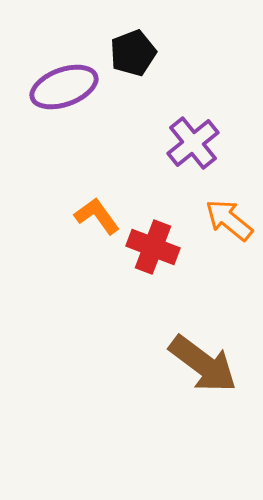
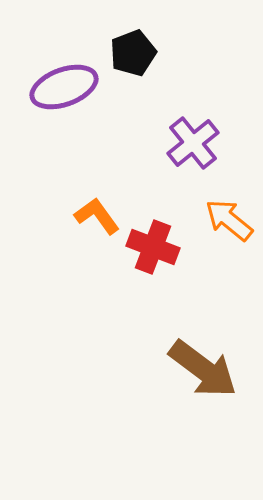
brown arrow: moved 5 px down
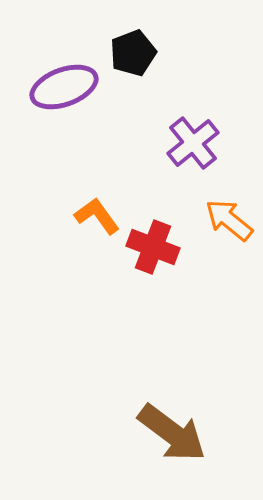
brown arrow: moved 31 px left, 64 px down
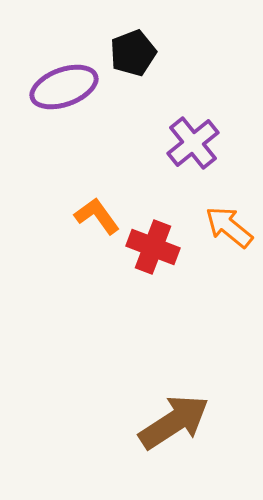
orange arrow: moved 7 px down
brown arrow: moved 2 px right, 11 px up; rotated 70 degrees counterclockwise
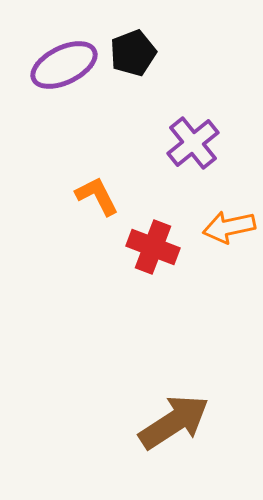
purple ellipse: moved 22 px up; rotated 6 degrees counterclockwise
orange L-shape: moved 20 px up; rotated 9 degrees clockwise
orange arrow: rotated 51 degrees counterclockwise
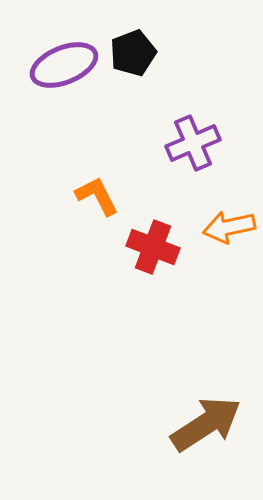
purple ellipse: rotated 4 degrees clockwise
purple cross: rotated 16 degrees clockwise
brown arrow: moved 32 px right, 2 px down
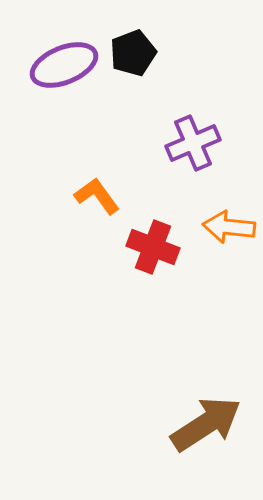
orange L-shape: rotated 9 degrees counterclockwise
orange arrow: rotated 18 degrees clockwise
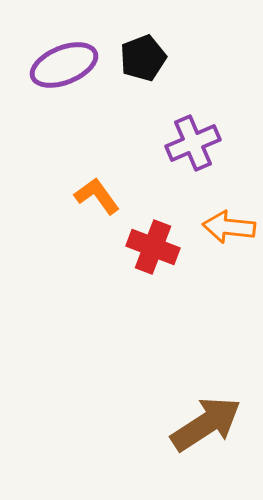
black pentagon: moved 10 px right, 5 px down
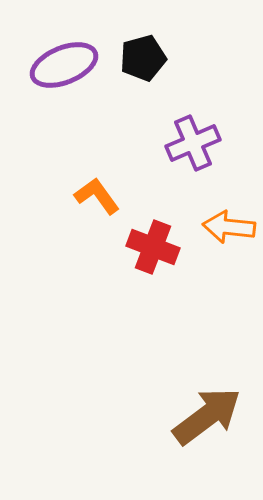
black pentagon: rotated 6 degrees clockwise
brown arrow: moved 1 px right, 8 px up; rotated 4 degrees counterclockwise
